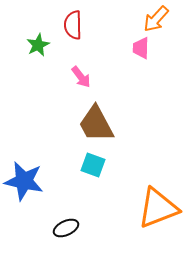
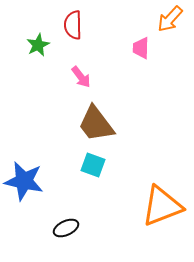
orange arrow: moved 14 px right
brown trapezoid: rotated 9 degrees counterclockwise
orange triangle: moved 4 px right, 2 px up
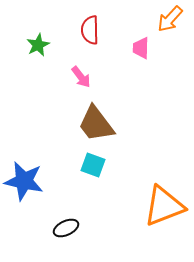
red semicircle: moved 17 px right, 5 px down
orange triangle: moved 2 px right
